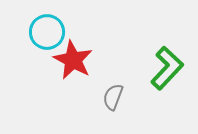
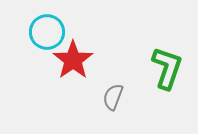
red star: rotated 9 degrees clockwise
green L-shape: rotated 24 degrees counterclockwise
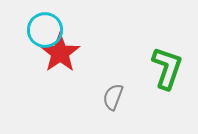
cyan circle: moved 2 px left, 2 px up
red star: moved 13 px left, 7 px up
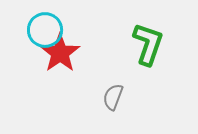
green L-shape: moved 19 px left, 24 px up
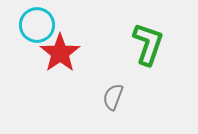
cyan circle: moved 8 px left, 5 px up
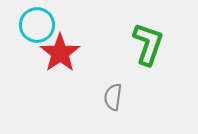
gray semicircle: rotated 12 degrees counterclockwise
